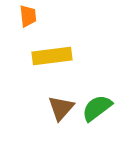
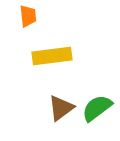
brown triangle: rotated 12 degrees clockwise
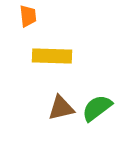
yellow rectangle: rotated 9 degrees clockwise
brown triangle: rotated 24 degrees clockwise
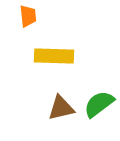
yellow rectangle: moved 2 px right
green semicircle: moved 2 px right, 4 px up
